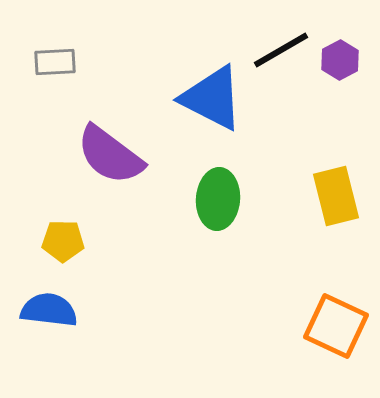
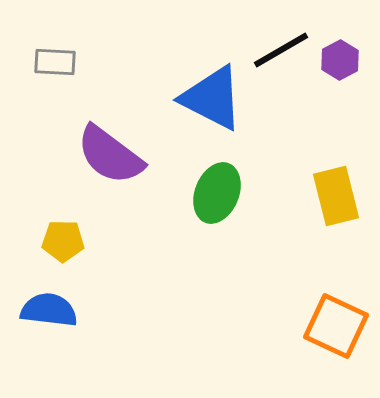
gray rectangle: rotated 6 degrees clockwise
green ellipse: moved 1 px left, 6 px up; rotated 18 degrees clockwise
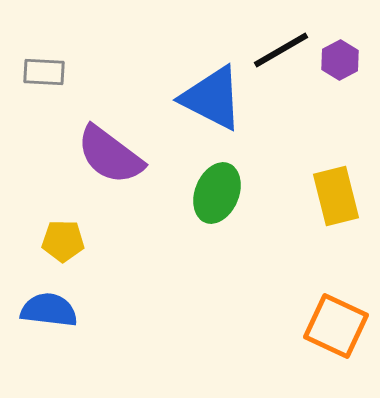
gray rectangle: moved 11 px left, 10 px down
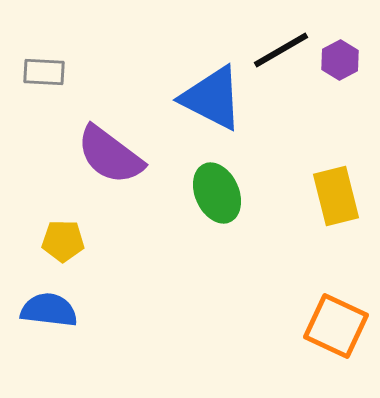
green ellipse: rotated 46 degrees counterclockwise
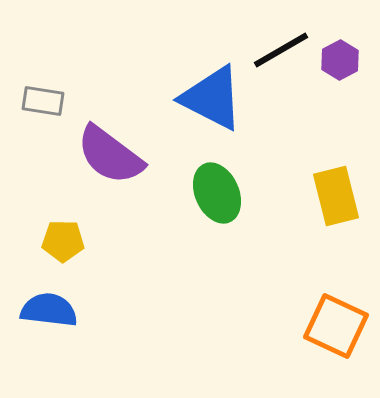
gray rectangle: moved 1 px left, 29 px down; rotated 6 degrees clockwise
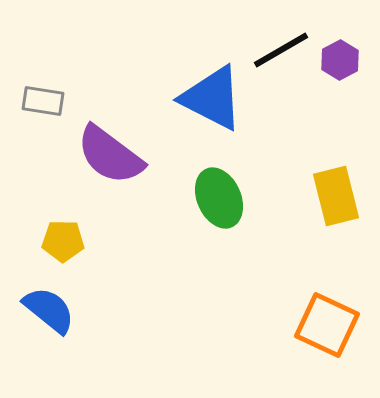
green ellipse: moved 2 px right, 5 px down
blue semicircle: rotated 32 degrees clockwise
orange square: moved 9 px left, 1 px up
